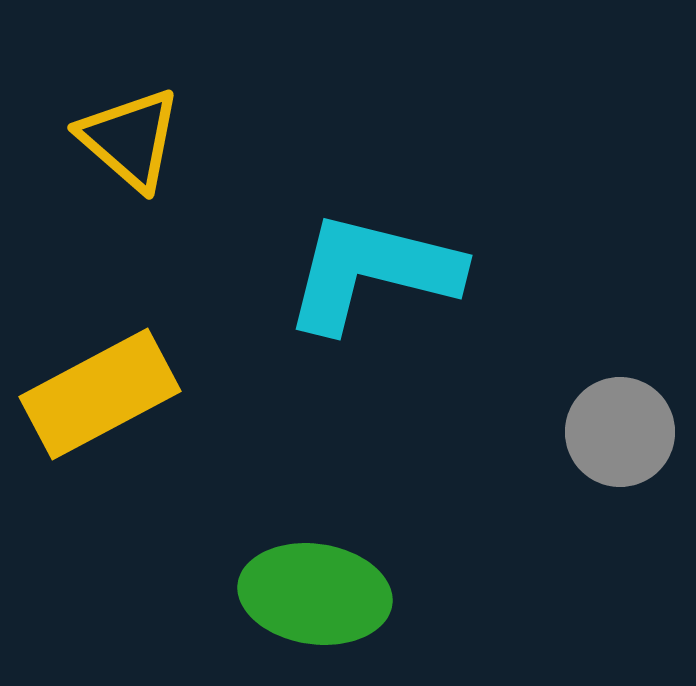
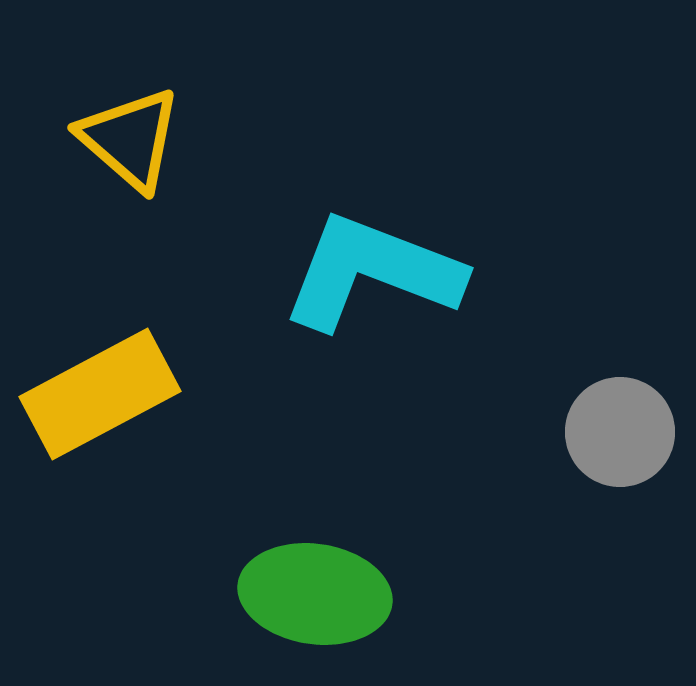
cyan L-shape: rotated 7 degrees clockwise
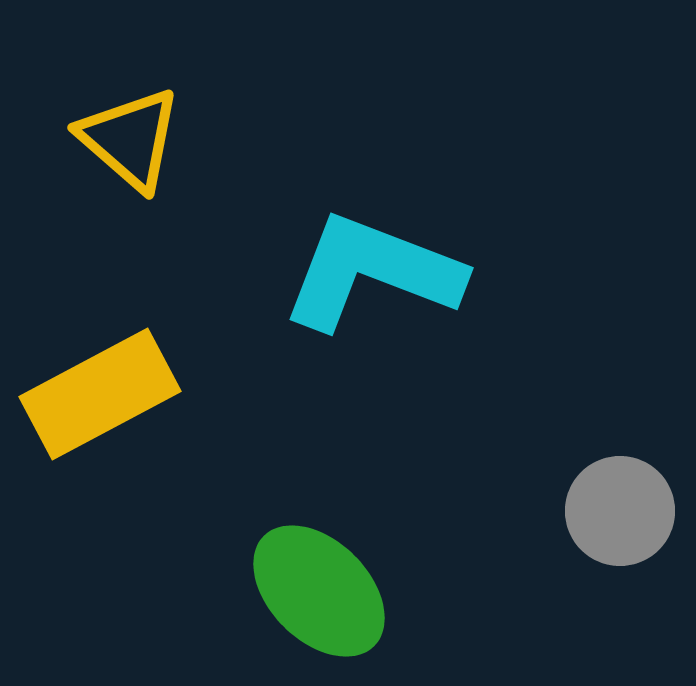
gray circle: moved 79 px down
green ellipse: moved 4 px right, 3 px up; rotated 37 degrees clockwise
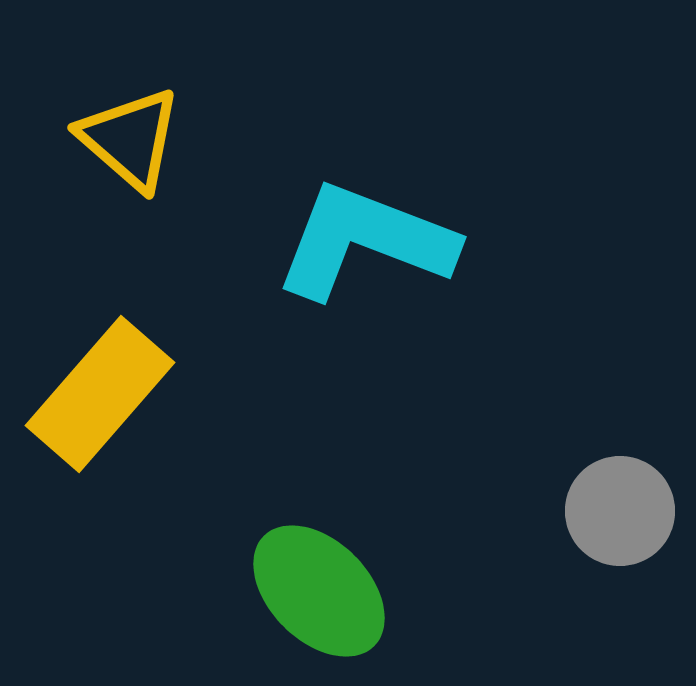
cyan L-shape: moved 7 px left, 31 px up
yellow rectangle: rotated 21 degrees counterclockwise
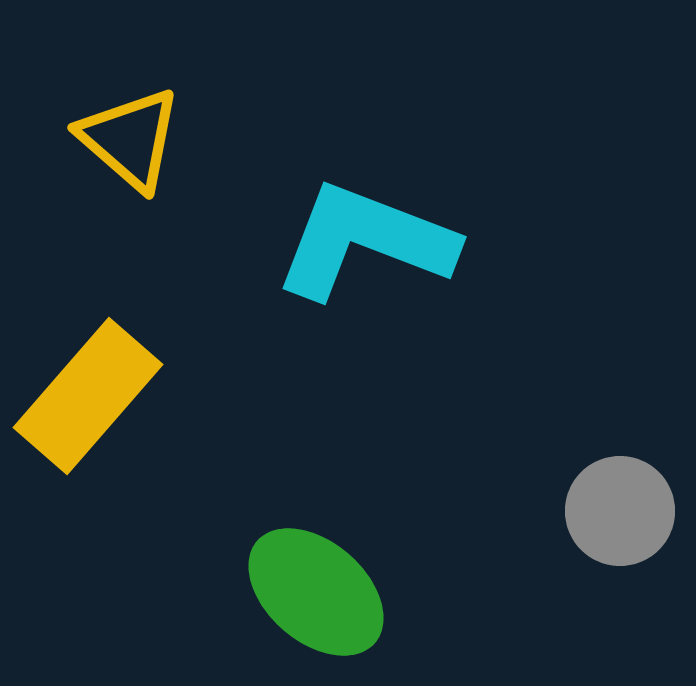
yellow rectangle: moved 12 px left, 2 px down
green ellipse: moved 3 px left, 1 px down; rotated 4 degrees counterclockwise
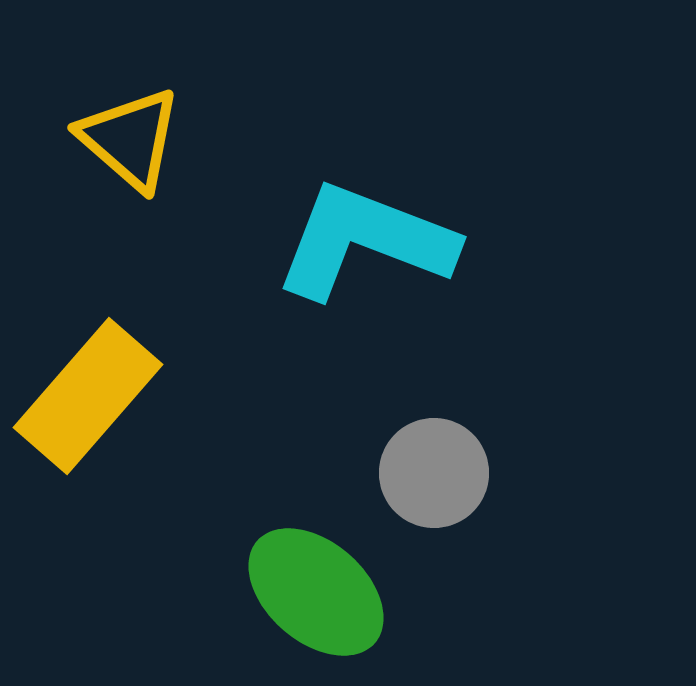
gray circle: moved 186 px left, 38 px up
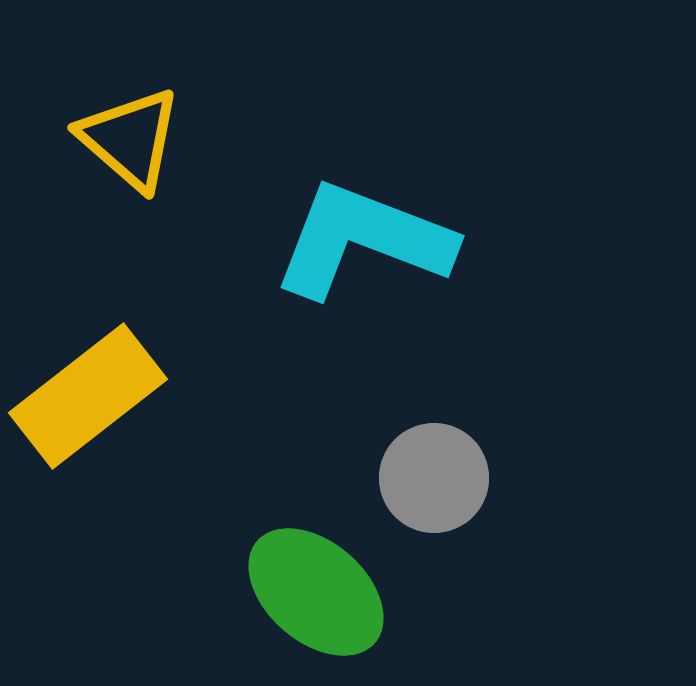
cyan L-shape: moved 2 px left, 1 px up
yellow rectangle: rotated 11 degrees clockwise
gray circle: moved 5 px down
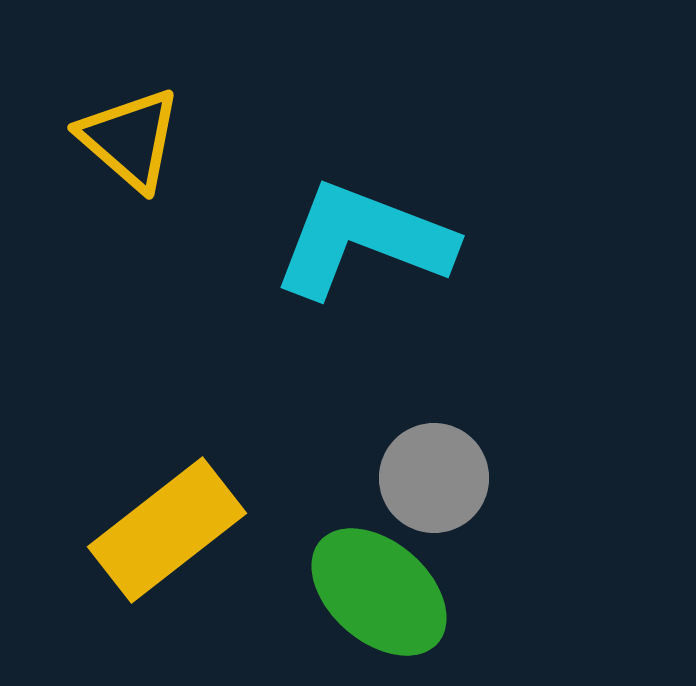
yellow rectangle: moved 79 px right, 134 px down
green ellipse: moved 63 px right
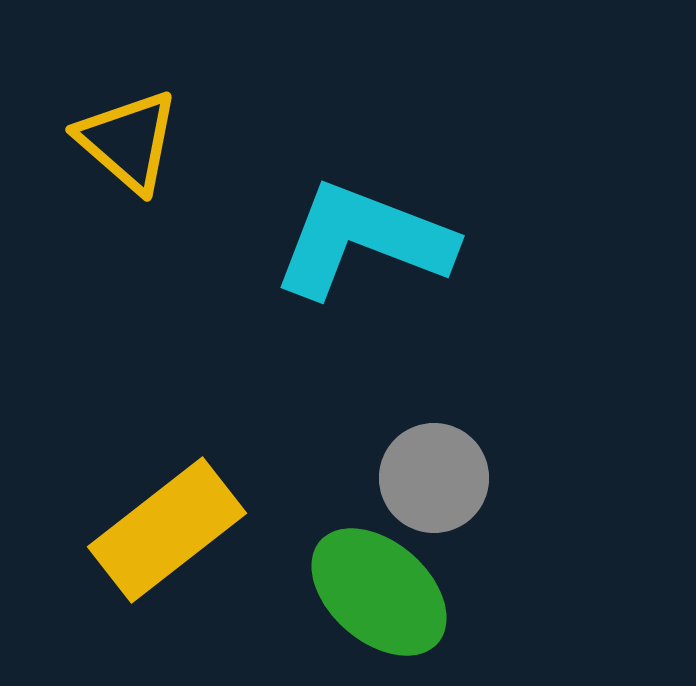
yellow triangle: moved 2 px left, 2 px down
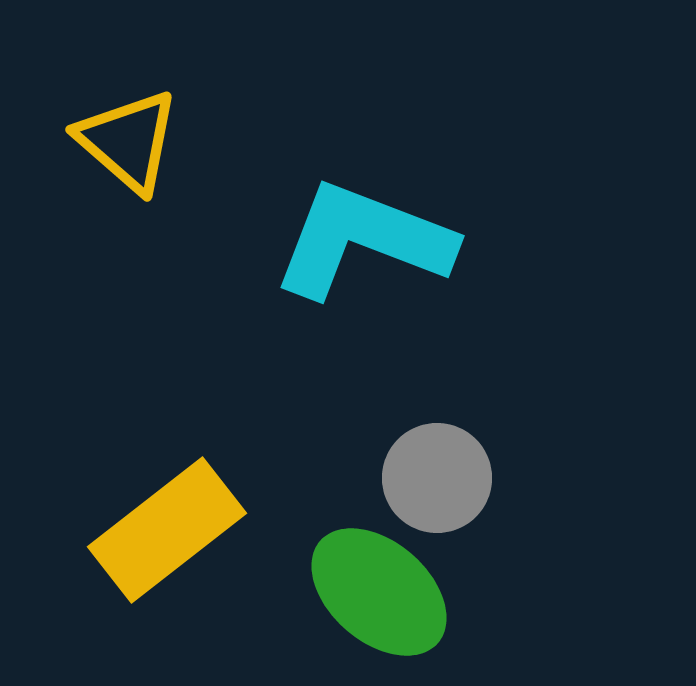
gray circle: moved 3 px right
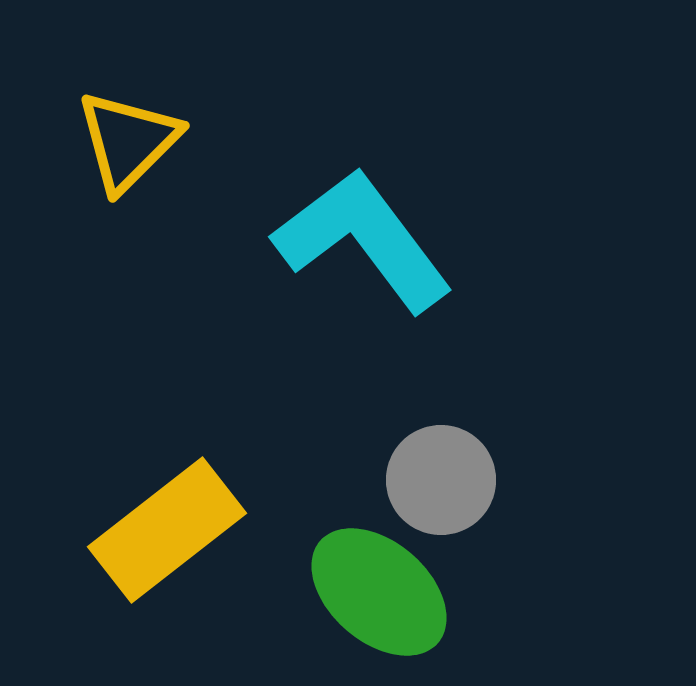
yellow triangle: rotated 34 degrees clockwise
cyan L-shape: rotated 32 degrees clockwise
gray circle: moved 4 px right, 2 px down
